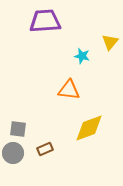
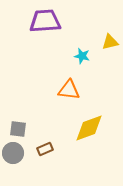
yellow triangle: rotated 36 degrees clockwise
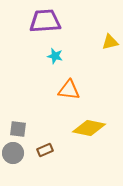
cyan star: moved 27 px left
yellow diamond: rotated 32 degrees clockwise
brown rectangle: moved 1 px down
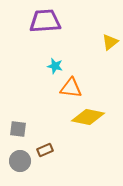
yellow triangle: rotated 24 degrees counterclockwise
cyan star: moved 10 px down
orange triangle: moved 2 px right, 2 px up
yellow diamond: moved 1 px left, 11 px up
gray circle: moved 7 px right, 8 px down
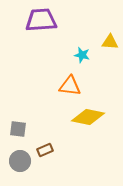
purple trapezoid: moved 4 px left, 1 px up
yellow triangle: rotated 42 degrees clockwise
cyan star: moved 27 px right, 11 px up
orange triangle: moved 1 px left, 2 px up
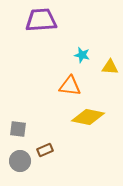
yellow triangle: moved 25 px down
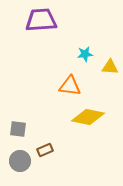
cyan star: moved 3 px right, 1 px up; rotated 21 degrees counterclockwise
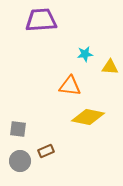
brown rectangle: moved 1 px right, 1 px down
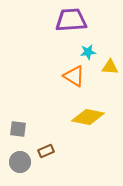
purple trapezoid: moved 30 px right
cyan star: moved 3 px right, 2 px up
orange triangle: moved 4 px right, 10 px up; rotated 25 degrees clockwise
gray circle: moved 1 px down
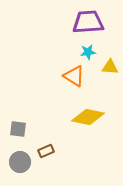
purple trapezoid: moved 17 px right, 2 px down
